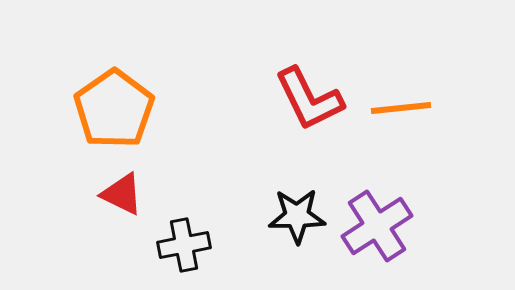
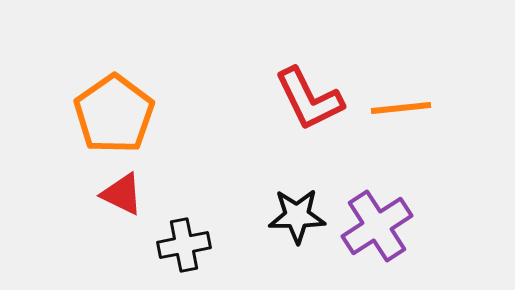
orange pentagon: moved 5 px down
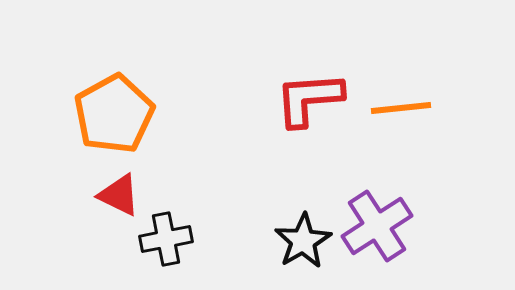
red L-shape: rotated 112 degrees clockwise
orange pentagon: rotated 6 degrees clockwise
red triangle: moved 3 px left, 1 px down
black star: moved 6 px right, 25 px down; rotated 30 degrees counterclockwise
black cross: moved 18 px left, 6 px up
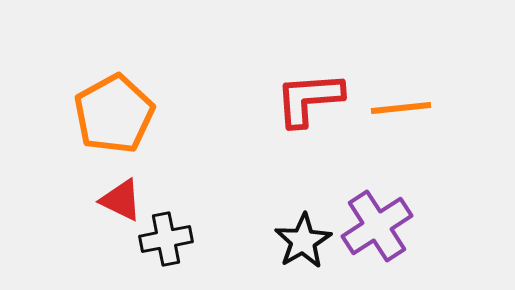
red triangle: moved 2 px right, 5 px down
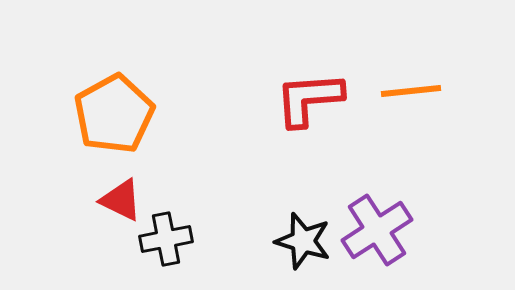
orange line: moved 10 px right, 17 px up
purple cross: moved 4 px down
black star: rotated 24 degrees counterclockwise
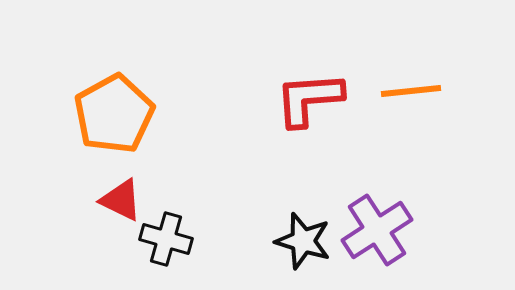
black cross: rotated 27 degrees clockwise
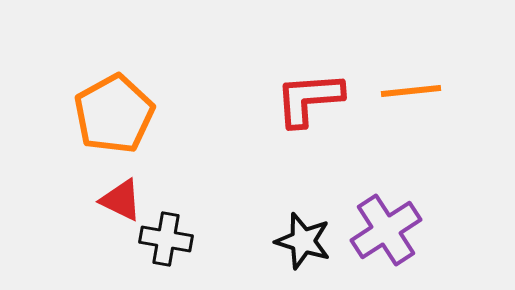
purple cross: moved 9 px right
black cross: rotated 6 degrees counterclockwise
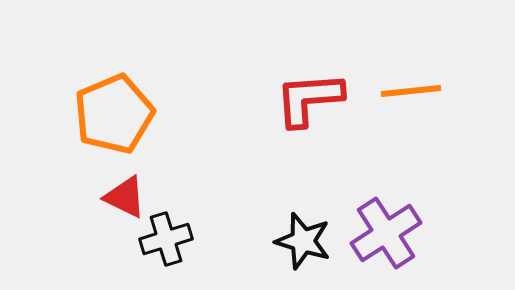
orange pentagon: rotated 6 degrees clockwise
red triangle: moved 4 px right, 3 px up
purple cross: moved 3 px down
black cross: rotated 27 degrees counterclockwise
